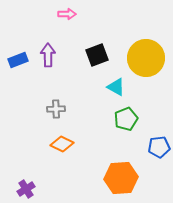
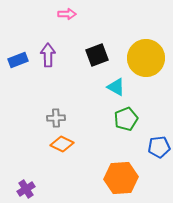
gray cross: moved 9 px down
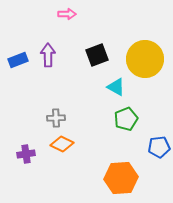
yellow circle: moved 1 px left, 1 px down
purple cross: moved 35 px up; rotated 24 degrees clockwise
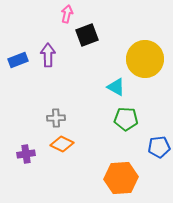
pink arrow: rotated 78 degrees counterclockwise
black square: moved 10 px left, 20 px up
green pentagon: rotated 25 degrees clockwise
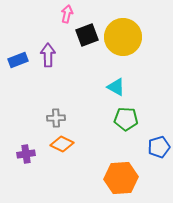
yellow circle: moved 22 px left, 22 px up
blue pentagon: rotated 10 degrees counterclockwise
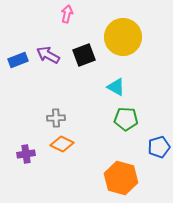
black square: moved 3 px left, 20 px down
purple arrow: rotated 60 degrees counterclockwise
orange hexagon: rotated 20 degrees clockwise
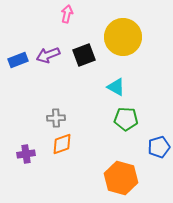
purple arrow: rotated 50 degrees counterclockwise
orange diamond: rotated 45 degrees counterclockwise
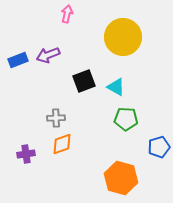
black square: moved 26 px down
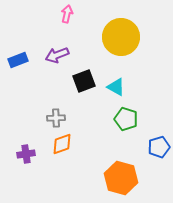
yellow circle: moved 2 px left
purple arrow: moved 9 px right
green pentagon: rotated 15 degrees clockwise
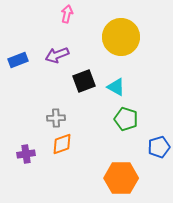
orange hexagon: rotated 16 degrees counterclockwise
